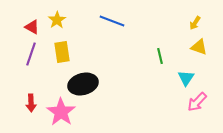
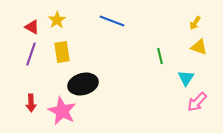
pink star: moved 1 px right, 1 px up; rotated 8 degrees counterclockwise
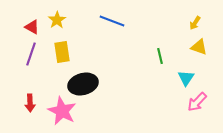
red arrow: moved 1 px left
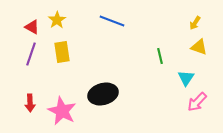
black ellipse: moved 20 px right, 10 px down
